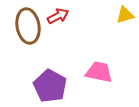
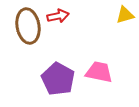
red arrow: rotated 15 degrees clockwise
purple pentagon: moved 8 px right, 7 px up
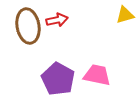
red arrow: moved 1 px left, 4 px down
pink trapezoid: moved 2 px left, 3 px down
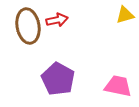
pink trapezoid: moved 21 px right, 11 px down
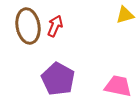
red arrow: moved 2 px left, 6 px down; rotated 55 degrees counterclockwise
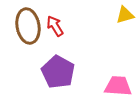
red arrow: rotated 55 degrees counterclockwise
purple pentagon: moved 7 px up
pink trapezoid: rotated 8 degrees counterclockwise
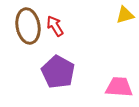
pink trapezoid: moved 1 px right, 1 px down
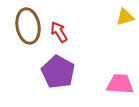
yellow triangle: moved 2 px down
red arrow: moved 4 px right, 6 px down
pink trapezoid: moved 1 px right, 3 px up
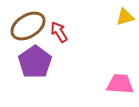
brown ellipse: rotated 68 degrees clockwise
purple pentagon: moved 23 px left, 10 px up; rotated 8 degrees clockwise
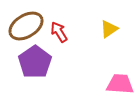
yellow triangle: moved 16 px left, 12 px down; rotated 18 degrees counterclockwise
brown ellipse: moved 2 px left
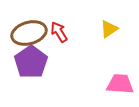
brown ellipse: moved 3 px right, 7 px down; rotated 16 degrees clockwise
purple pentagon: moved 4 px left
